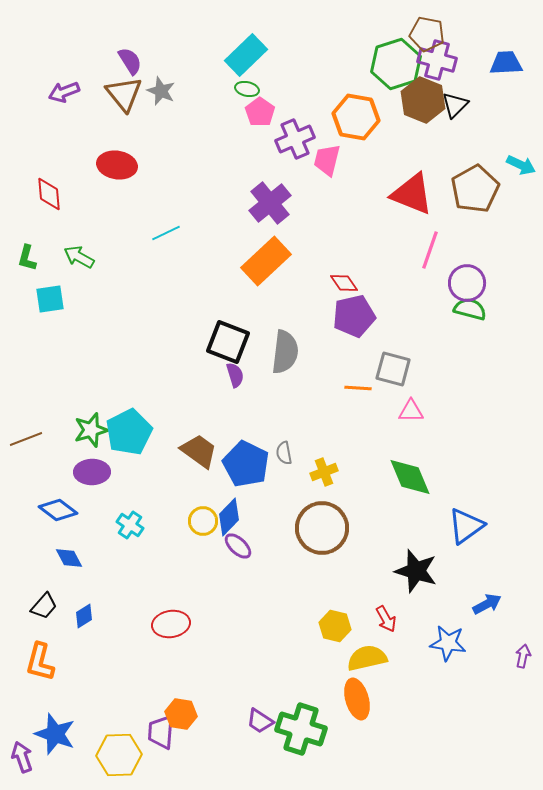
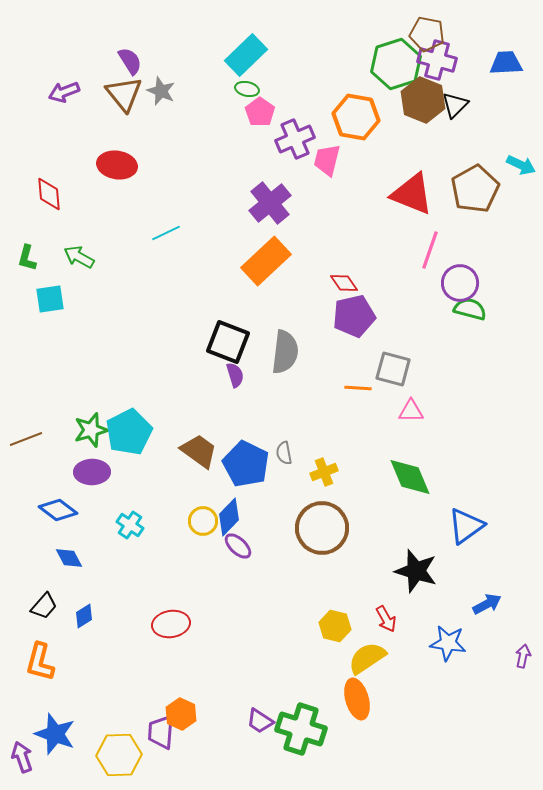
purple circle at (467, 283): moved 7 px left
yellow semicircle at (367, 658): rotated 21 degrees counterclockwise
orange hexagon at (181, 714): rotated 16 degrees clockwise
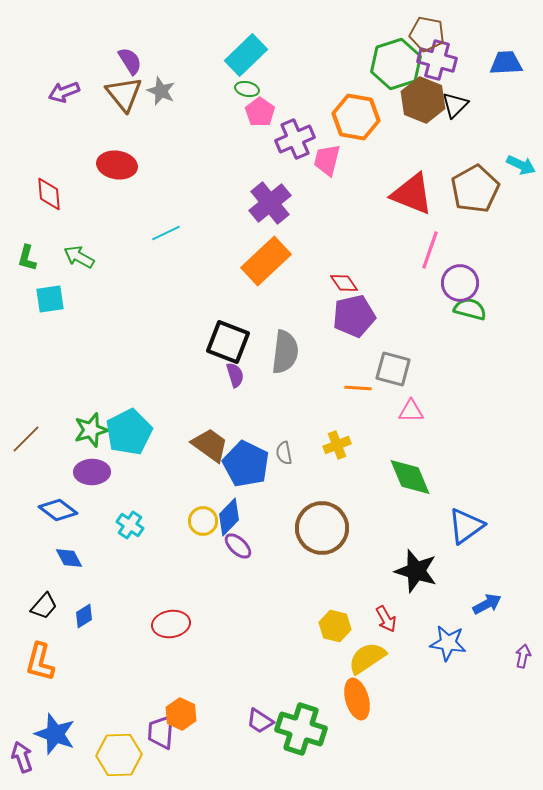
brown line at (26, 439): rotated 24 degrees counterclockwise
brown trapezoid at (199, 451): moved 11 px right, 6 px up
yellow cross at (324, 472): moved 13 px right, 27 px up
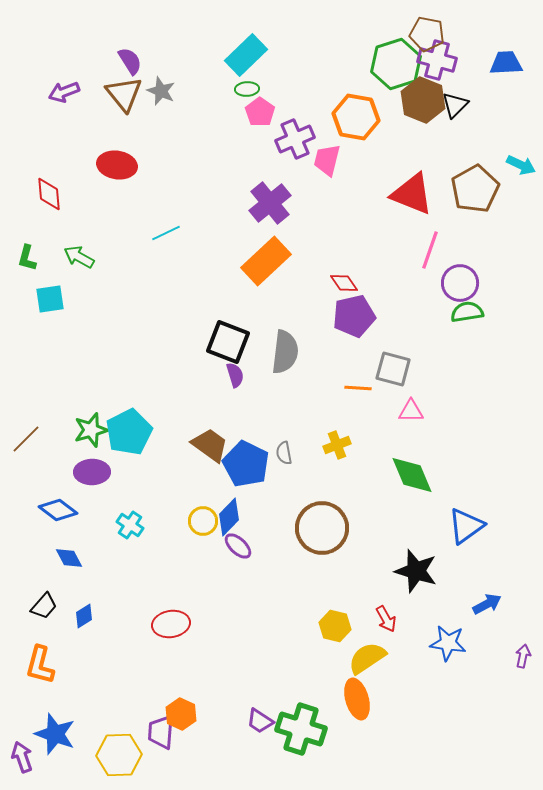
green ellipse at (247, 89): rotated 15 degrees counterclockwise
green semicircle at (470, 309): moved 3 px left, 3 px down; rotated 24 degrees counterclockwise
green diamond at (410, 477): moved 2 px right, 2 px up
orange L-shape at (40, 662): moved 3 px down
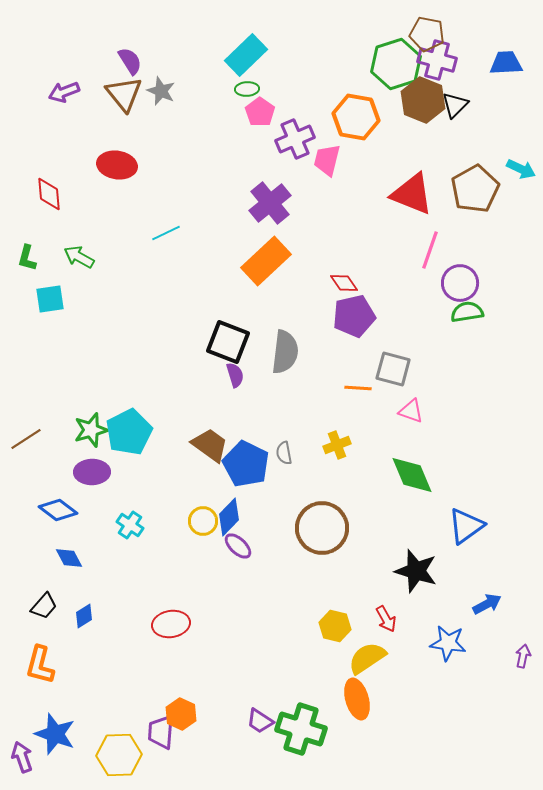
cyan arrow at (521, 165): moved 4 px down
pink triangle at (411, 411): rotated 20 degrees clockwise
brown line at (26, 439): rotated 12 degrees clockwise
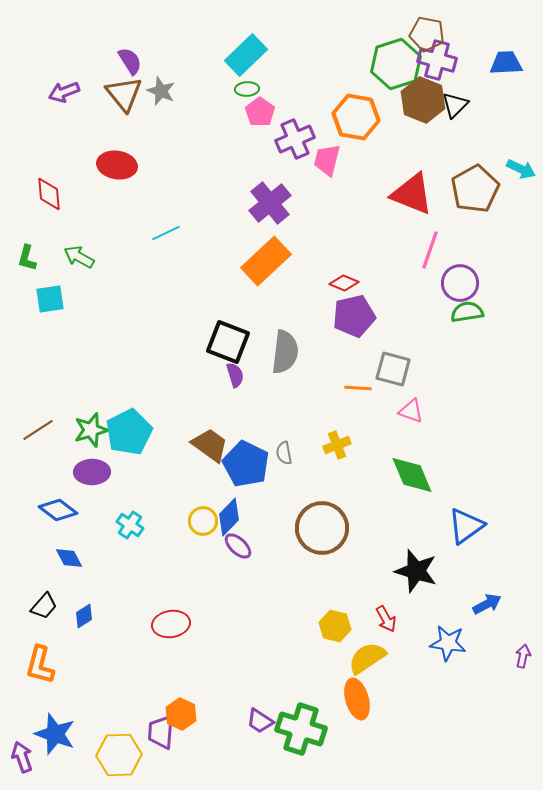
red diamond at (344, 283): rotated 32 degrees counterclockwise
brown line at (26, 439): moved 12 px right, 9 px up
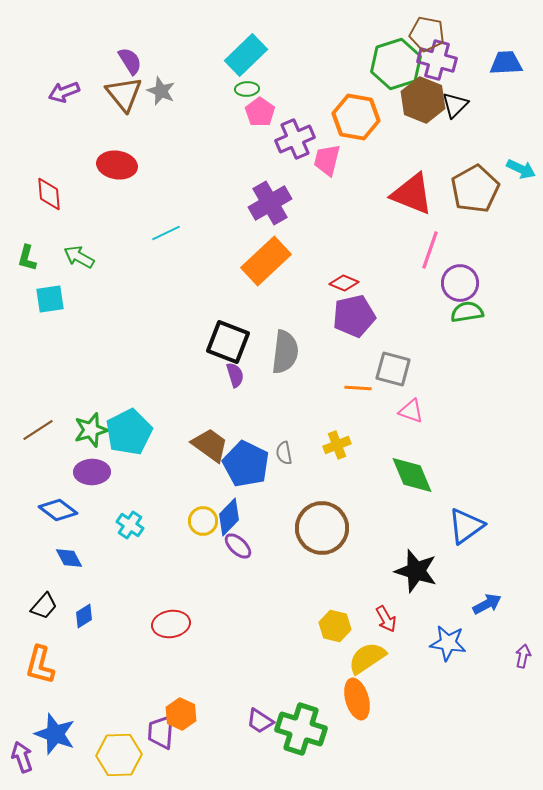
purple cross at (270, 203): rotated 9 degrees clockwise
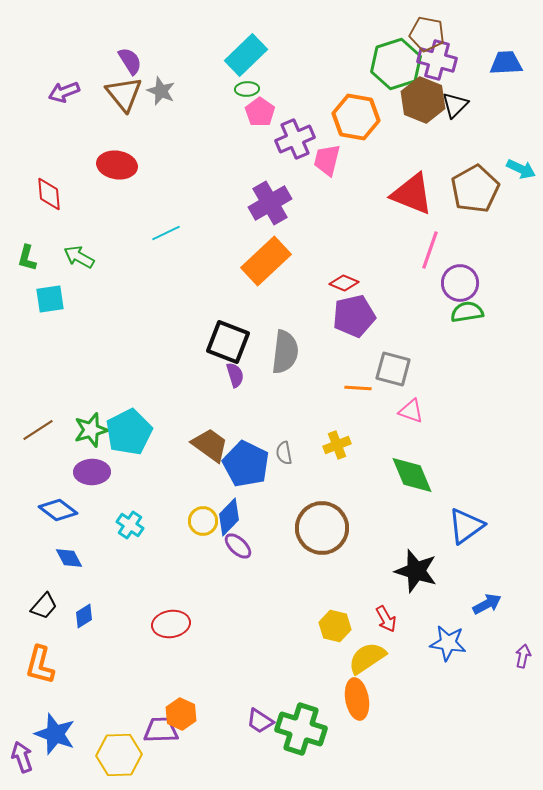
orange ellipse at (357, 699): rotated 6 degrees clockwise
purple trapezoid at (161, 732): moved 2 px up; rotated 84 degrees clockwise
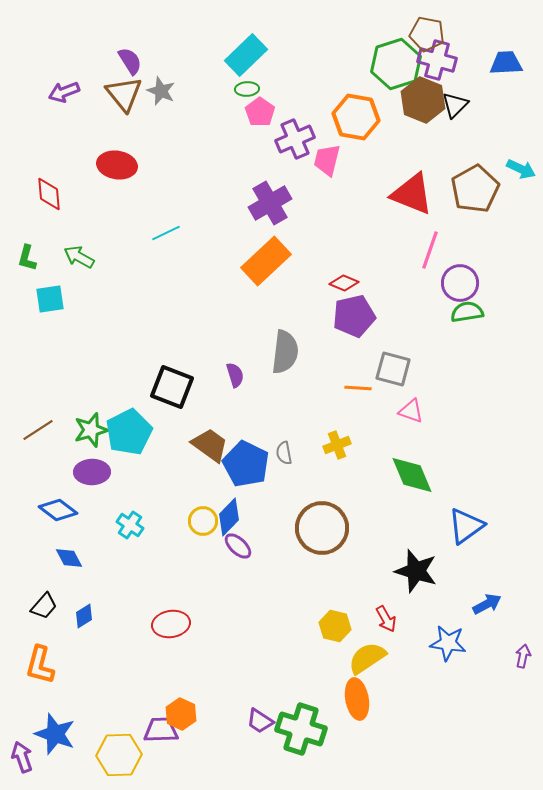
black square at (228, 342): moved 56 px left, 45 px down
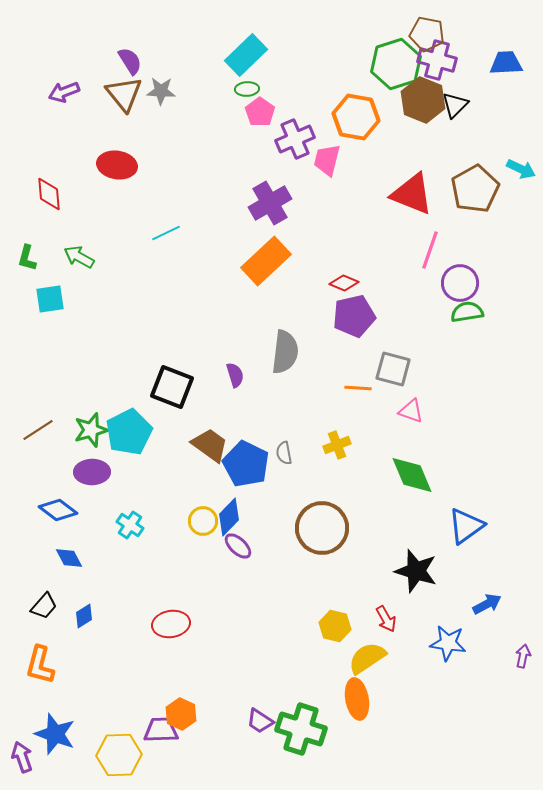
gray star at (161, 91): rotated 20 degrees counterclockwise
